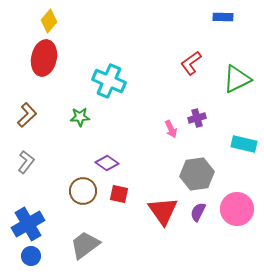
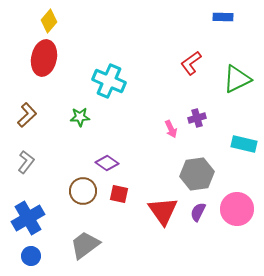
blue cross: moved 6 px up
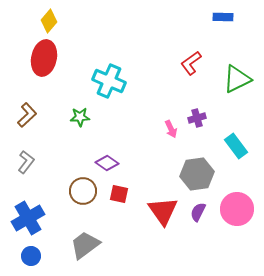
cyan rectangle: moved 8 px left, 2 px down; rotated 40 degrees clockwise
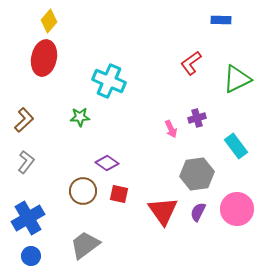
blue rectangle: moved 2 px left, 3 px down
brown L-shape: moved 3 px left, 5 px down
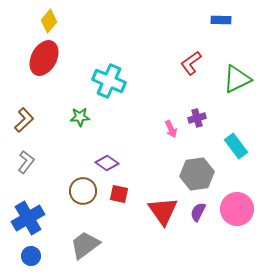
red ellipse: rotated 16 degrees clockwise
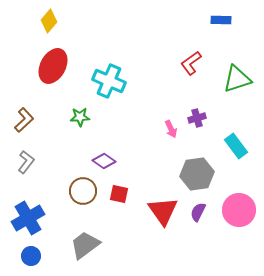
red ellipse: moved 9 px right, 8 px down
green triangle: rotated 8 degrees clockwise
purple diamond: moved 3 px left, 2 px up
pink circle: moved 2 px right, 1 px down
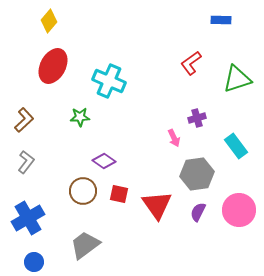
pink arrow: moved 3 px right, 9 px down
red triangle: moved 6 px left, 6 px up
blue circle: moved 3 px right, 6 px down
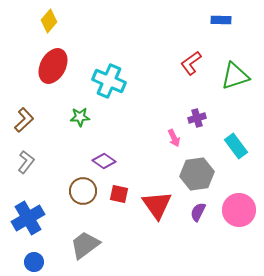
green triangle: moved 2 px left, 3 px up
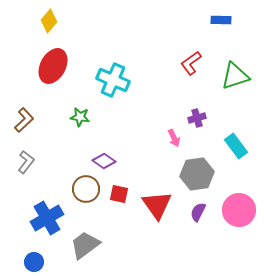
cyan cross: moved 4 px right, 1 px up
green star: rotated 12 degrees clockwise
brown circle: moved 3 px right, 2 px up
blue cross: moved 19 px right
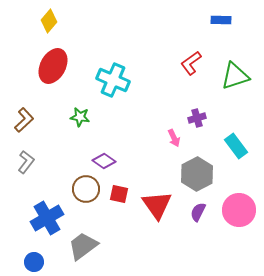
gray hexagon: rotated 20 degrees counterclockwise
gray trapezoid: moved 2 px left, 1 px down
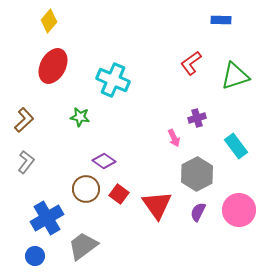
red square: rotated 24 degrees clockwise
blue circle: moved 1 px right, 6 px up
